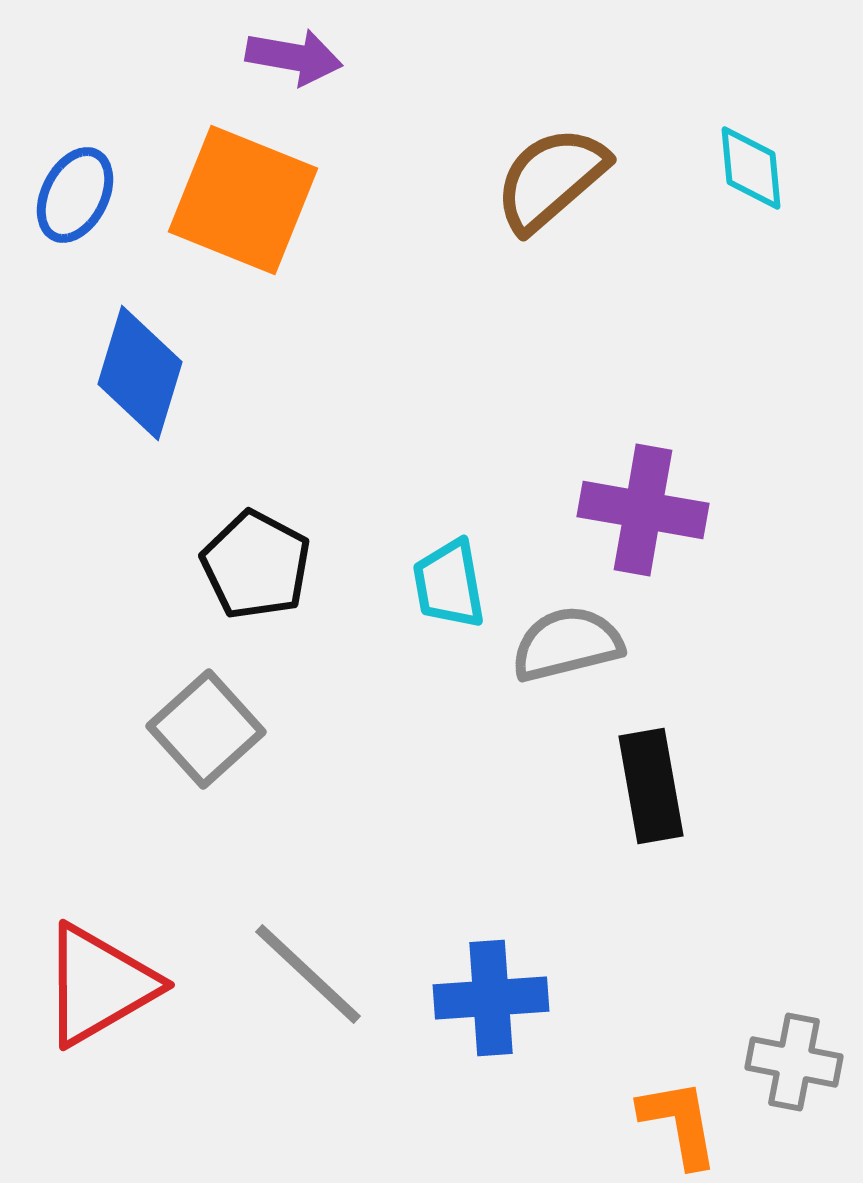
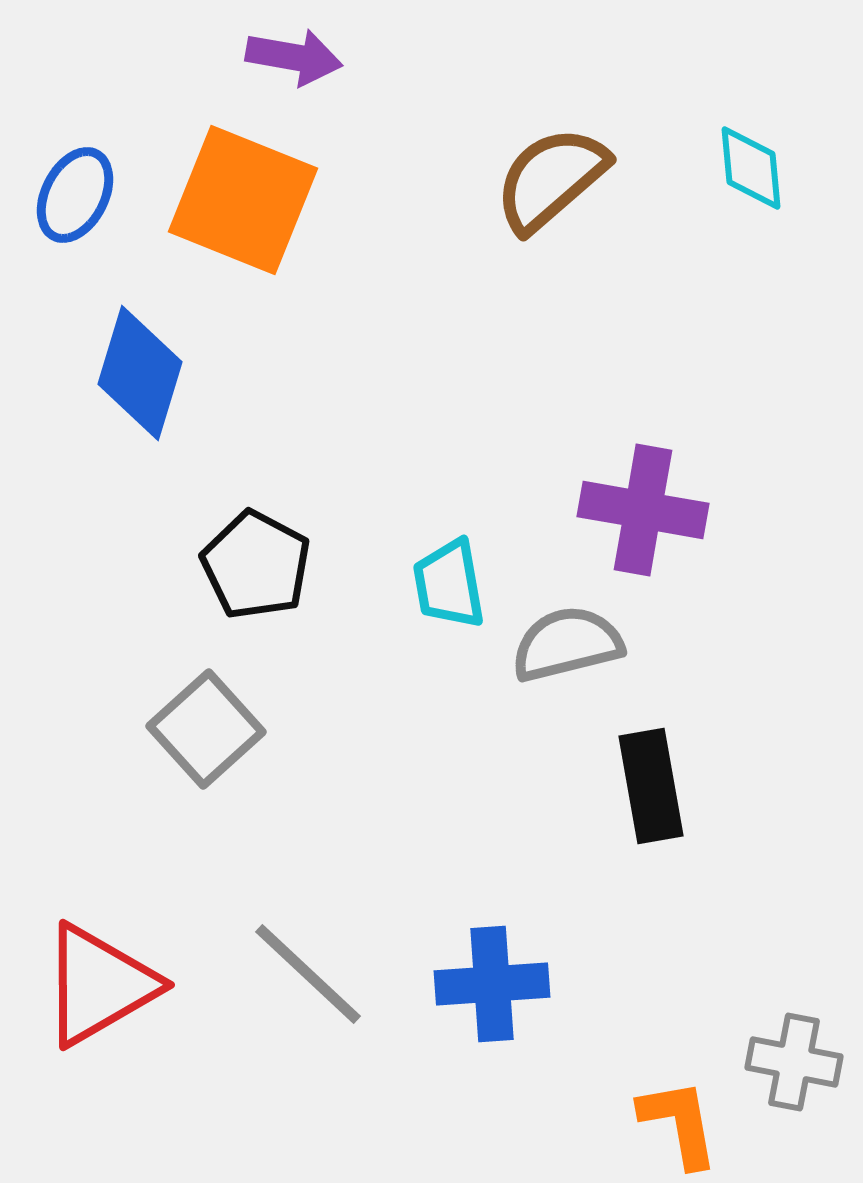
blue cross: moved 1 px right, 14 px up
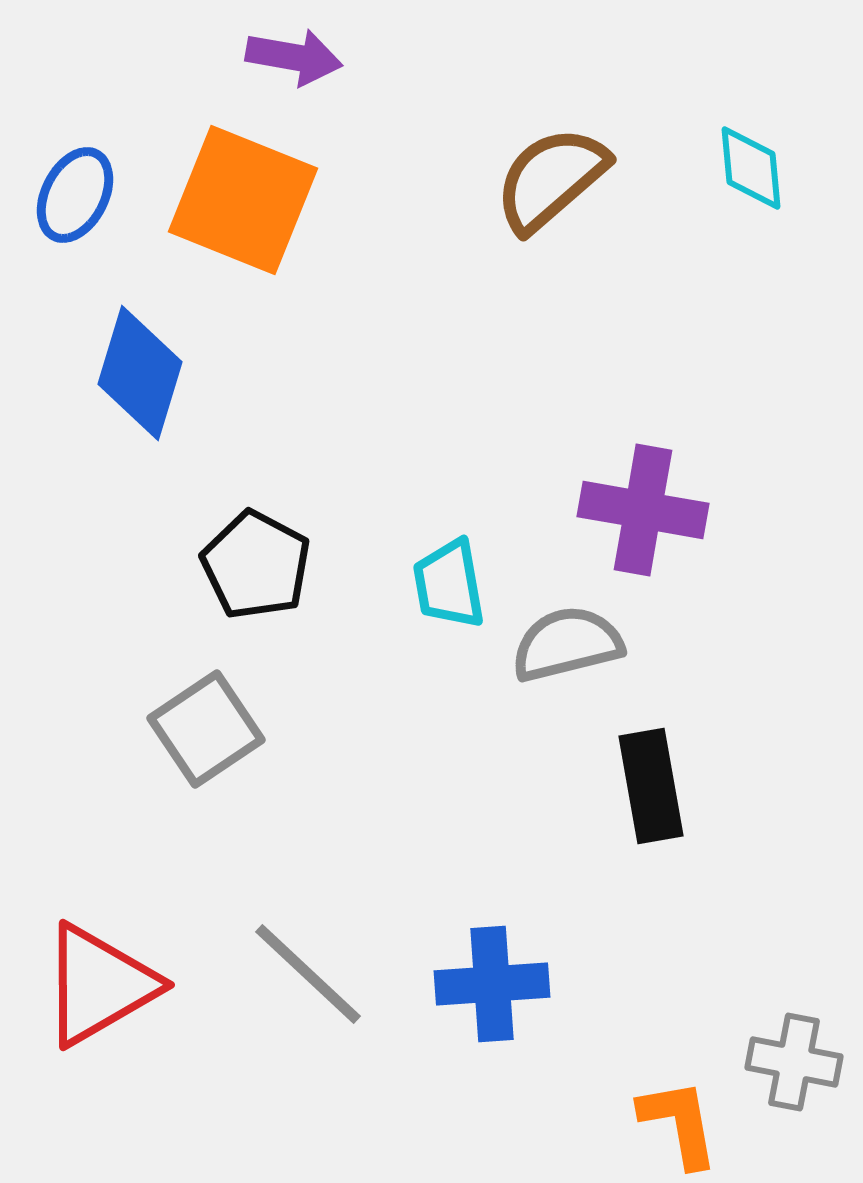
gray square: rotated 8 degrees clockwise
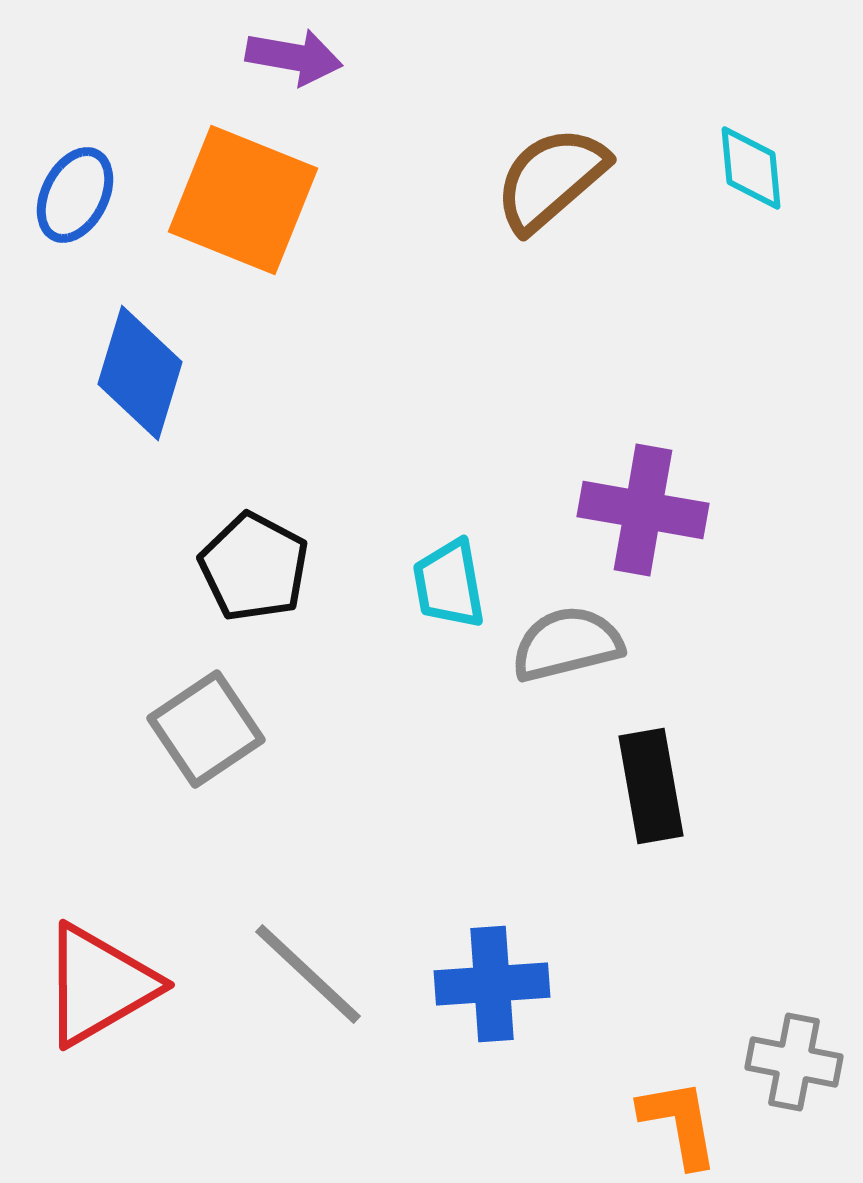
black pentagon: moved 2 px left, 2 px down
